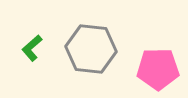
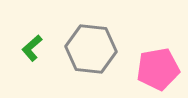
pink pentagon: rotated 9 degrees counterclockwise
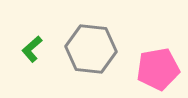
green L-shape: moved 1 px down
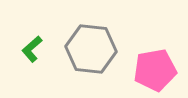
pink pentagon: moved 3 px left, 1 px down
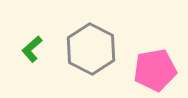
gray hexagon: rotated 21 degrees clockwise
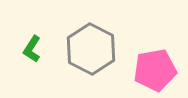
green L-shape: rotated 16 degrees counterclockwise
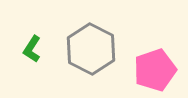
pink pentagon: rotated 9 degrees counterclockwise
